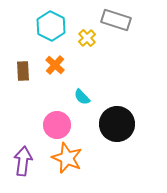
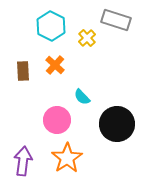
pink circle: moved 5 px up
orange star: rotated 16 degrees clockwise
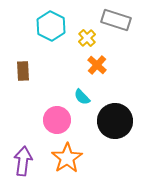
orange cross: moved 42 px right
black circle: moved 2 px left, 3 px up
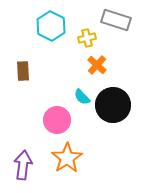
yellow cross: rotated 30 degrees clockwise
black circle: moved 2 px left, 16 px up
purple arrow: moved 4 px down
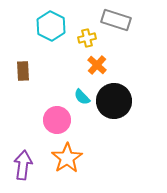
black circle: moved 1 px right, 4 px up
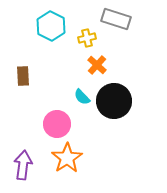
gray rectangle: moved 1 px up
brown rectangle: moved 5 px down
pink circle: moved 4 px down
